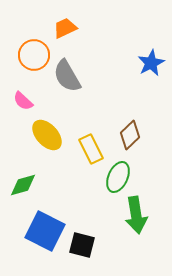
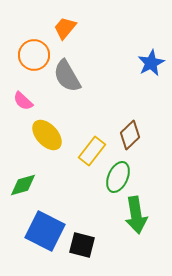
orange trapezoid: rotated 25 degrees counterclockwise
yellow rectangle: moved 1 px right, 2 px down; rotated 64 degrees clockwise
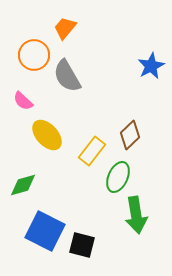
blue star: moved 3 px down
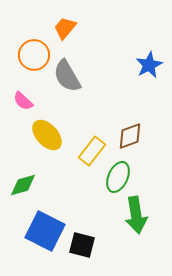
blue star: moved 2 px left, 1 px up
brown diamond: moved 1 px down; rotated 24 degrees clockwise
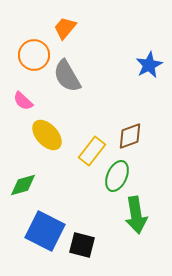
green ellipse: moved 1 px left, 1 px up
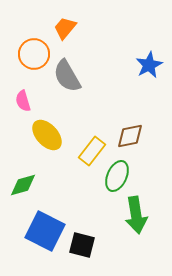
orange circle: moved 1 px up
pink semicircle: rotated 30 degrees clockwise
brown diamond: rotated 8 degrees clockwise
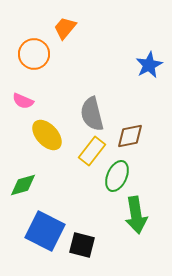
gray semicircle: moved 25 px right, 38 px down; rotated 16 degrees clockwise
pink semicircle: rotated 50 degrees counterclockwise
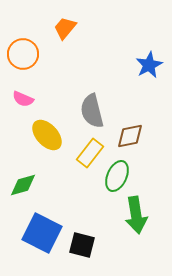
orange circle: moved 11 px left
pink semicircle: moved 2 px up
gray semicircle: moved 3 px up
yellow rectangle: moved 2 px left, 2 px down
blue square: moved 3 px left, 2 px down
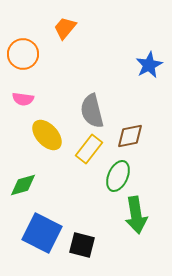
pink semicircle: rotated 15 degrees counterclockwise
yellow rectangle: moved 1 px left, 4 px up
green ellipse: moved 1 px right
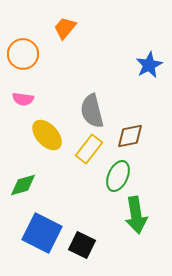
black square: rotated 12 degrees clockwise
